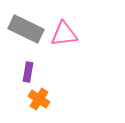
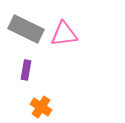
purple rectangle: moved 2 px left, 2 px up
orange cross: moved 2 px right, 8 px down
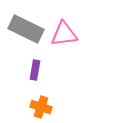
purple rectangle: moved 9 px right
orange cross: rotated 15 degrees counterclockwise
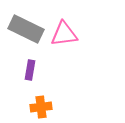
purple rectangle: moved 5 px left
orange cross: rotated 25 degrees counterclockwise
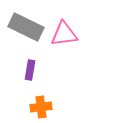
gray rectangle: moved 2 px up
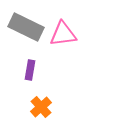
pink triangle: moved 1 px left
orange cross: rotated 35 degrees counterclockwise
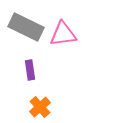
purple rectangle: rotated 18 degrees counterclockwise
orange cross: moved 1 px left
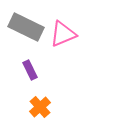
pink triangle: rotated 16 degrees counterclockwise
purple rectangle: rotated 18 degrees counterclockwise
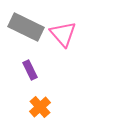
pink triangle: rotated 48 degrees counterclockwise
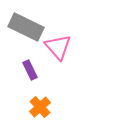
pink triangle: moved 5 px left, 13 px down
